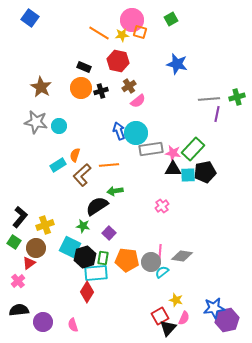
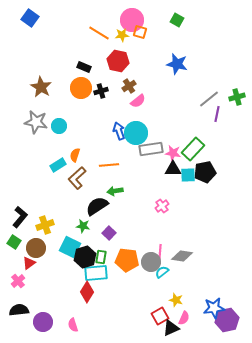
green square at (171, 19): moved 6 px right, 1 px down; rotated 32 degrees counterclockwise
gray line at (209, 99): rotated 35 degrees counterclockwise
brown L-shape at (82, 175): moved 5 px left, 3 px down
green rectangle at (103, 258): moved 2 px left, 1 px up
black triangle at (168, 328): moved 3 px right; rotated 24 degrees clockwise
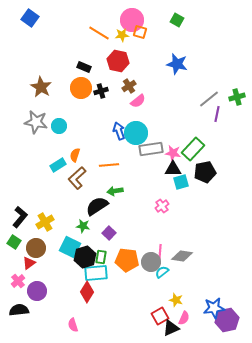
cyan square at (188, 175): moved 7 px left, 7 px down; rotated 14 degrees counterclockwise
yellow cross at (45, 225): moved 3 px up; rotated 12 degrees counterclockwise
purple circle at (43, 322): moved 6 px left, 31 px up
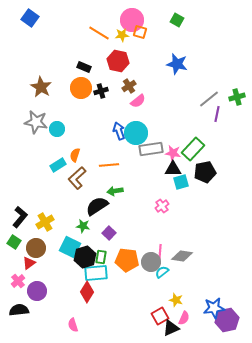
cyan circle at (59, 126): moved 2 px left, 3 px down
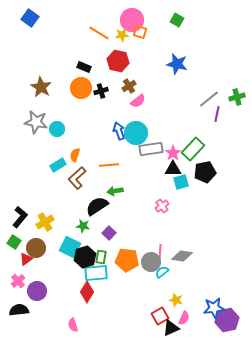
pink star at (173, 153): rotated 28 degrees clockwise
red triangle at (29, 263): moved 3 px left, 4 px up
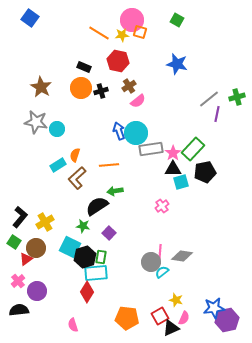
orange pentagon at (127, 260): moved 58 px down
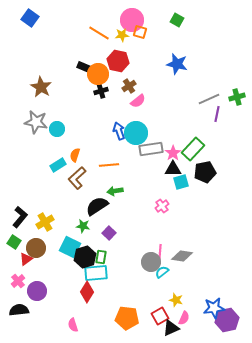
orange circle at (81, 88): moved 17 px right, 14 px up
gray line at (209, 99): rotated 15 degrees clockwise
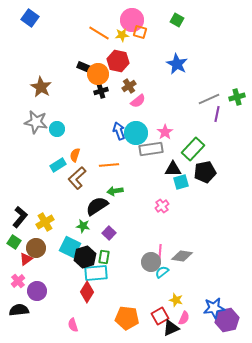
blue star at (177, 64): rotated 15 degrees clockwise
pink star at (173, 153): moved 8 px left, 21 px up
green rectangle at (101, 257): moved 3 px right
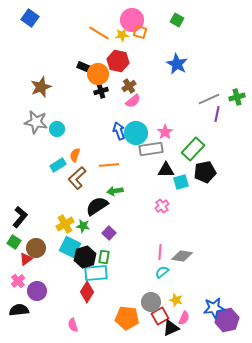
brown star at (41, 87): rotated 20 degrees clockwise
pink semicircle at (138, 101): moved 5 px left
black triangle at (173, 169): moved 7 px left, 1 px down
yellow cross at (45, 222): moved 20 px right, 2 px down
gray circle at (151, 262): moved 40 px down
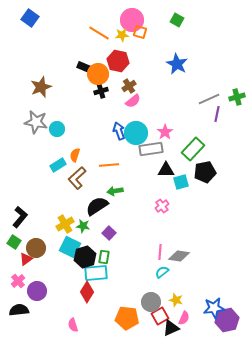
gray diamond at (182, 256): moved 3 px left
